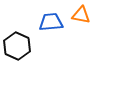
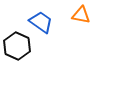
blue trapezoid: moved 10 px left; rotated 40 degrees clockwise
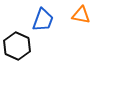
blue trapezoid: moved 2 px right, 2 px up; rotated 75 degrees clockwise
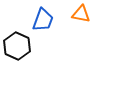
orange triangle: moved 1 px up
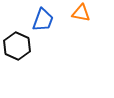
orange triangle: moved 1 px up
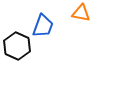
blue trapezoid: moved 6 px down
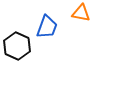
blue trapezoid: moved 4 px right, 1 px down
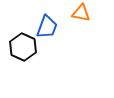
black hexagon: moved 6 px right, 1 px down
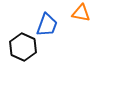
blue trapezoid: moved 2 px up
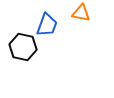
black hexagon: rotated 12 degrees counterclockwise
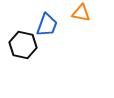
black hexagon: moved 2 px up
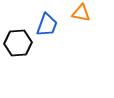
black hexagon: moved 5 px left, 2 px up; rotated 16 degrees counterclockwise
